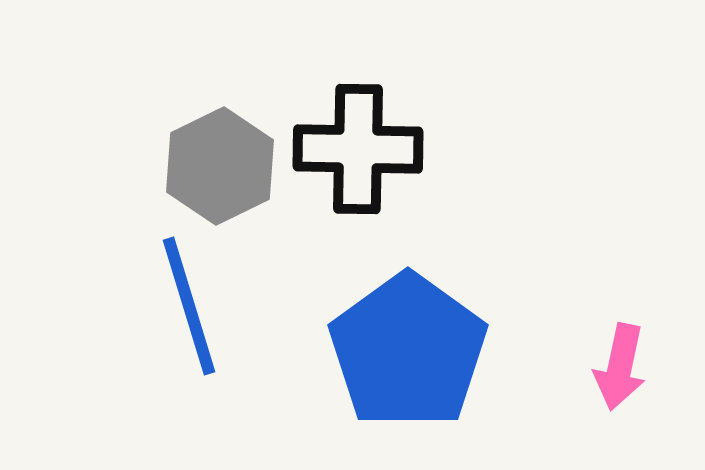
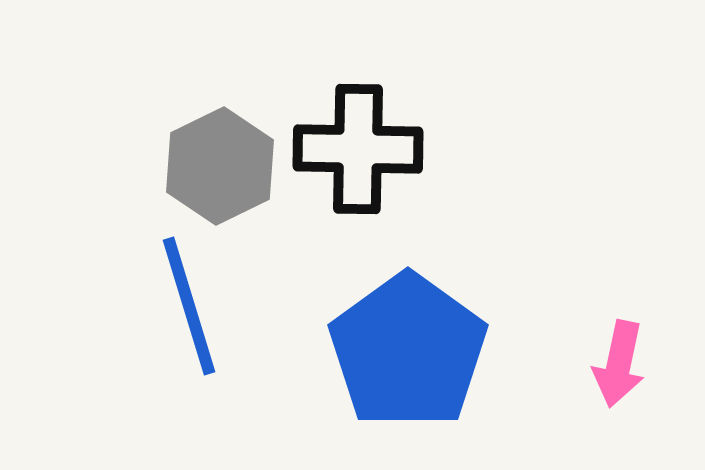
pink arrow: moved 1 px left, 3 px up
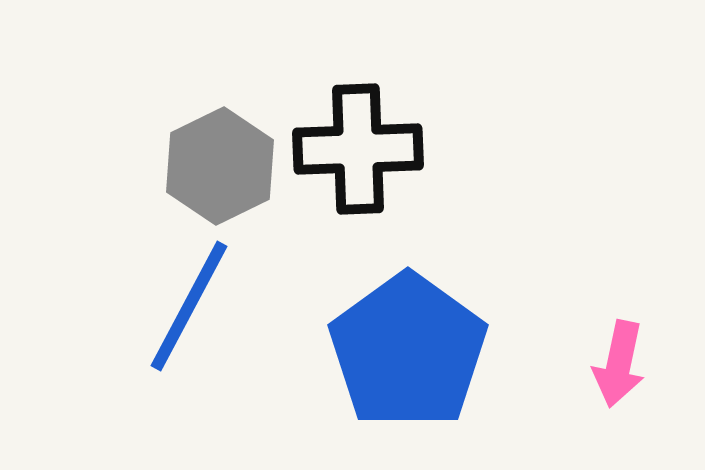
black cross: rotated 3 degrees counterclockwise
blue line: rotated 45 degrees clockwise
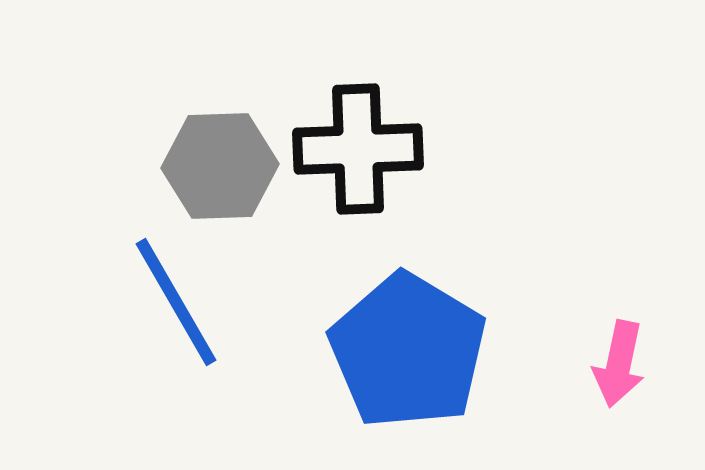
gray hexagon: rotated 24 degrees clockwise
blue line: moved 13 px left, 4 px up; rotated 58 degrees counterclockwise
blue pentagon: rotated 5 degrees counterclockwise
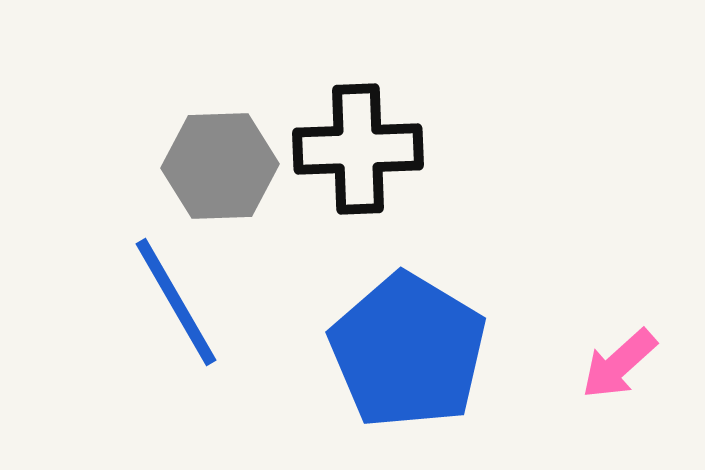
pink arrow: rotated 36 degrees clockwise
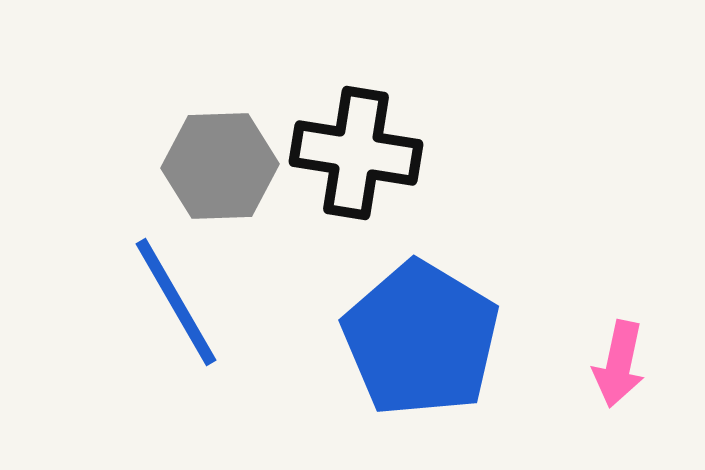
black cross: moved 2 px left, 4 px down; rotated 11 degrees clockwise
blue pentagon: moved 13 px right, 12 px up
pink arrow: rotated 36 degrees counterclockwise
